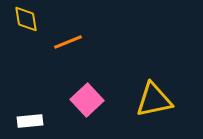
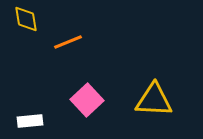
yellow triangle: rotated 15 degrees clockwise
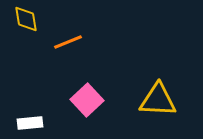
yellow triangle: moved 4 px right
white rectangle: moved 2 px down
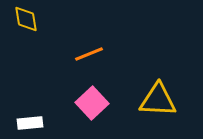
orange line: moved 21 px right, 12 px down
pink square: moved 5 px right, 3 px down
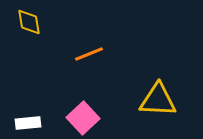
yellow diamond: moved 3 px right, 3 px down
pink square: moved 9 px left, 15 px down
white rectangle: moved 2 px left
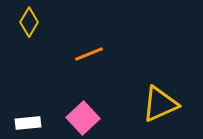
yellow diamond: rotated 40 degrees clockwise
yellow triangle: moved 2 px right, 4 px down; rotated 27 degrees counterclockwise
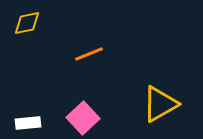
yellow diamond: moved 2 px left, 1 px down; rotated 48 degrees clockwise
yellow triangle: rotated 6 degrees counterclockwise
